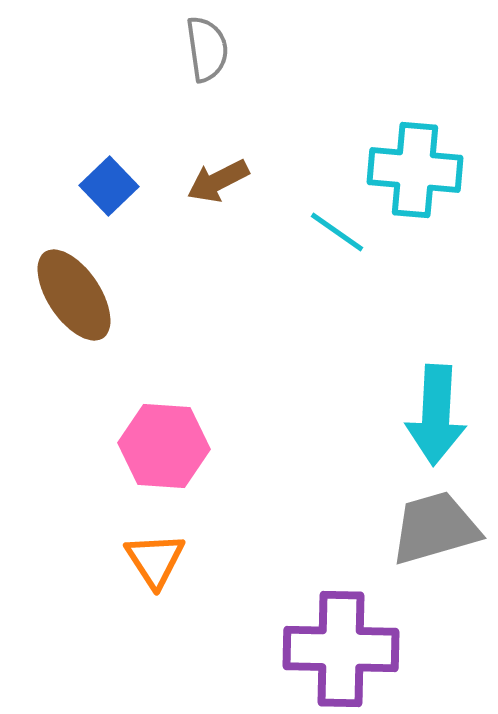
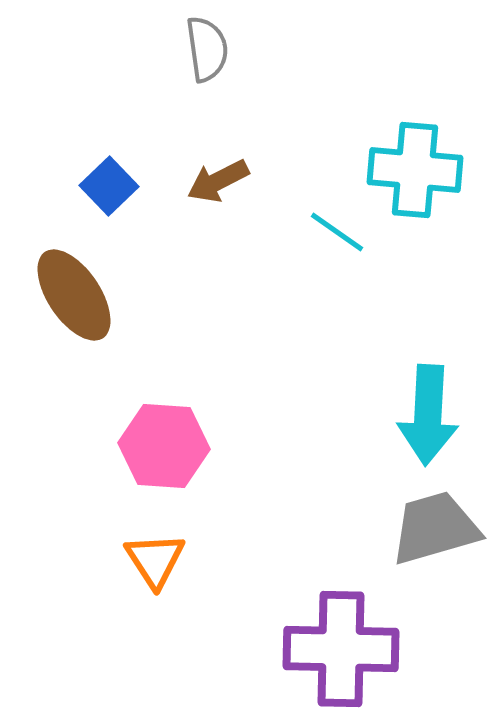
cyan arrow: moved 8 px left
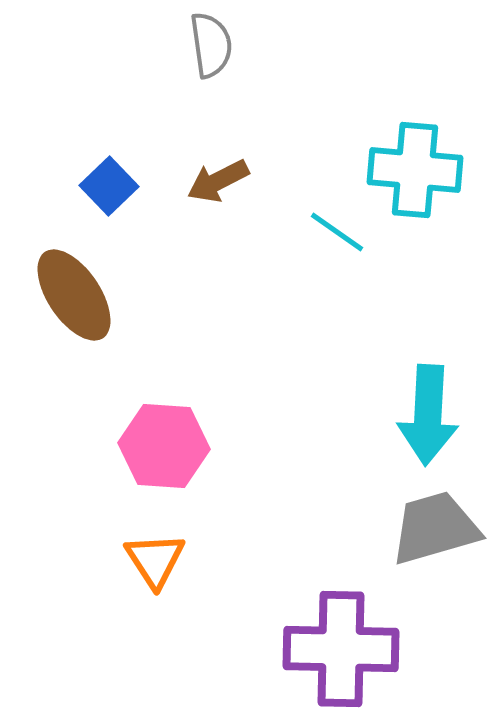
gray semicircle: moved 4 px right, 4 px up
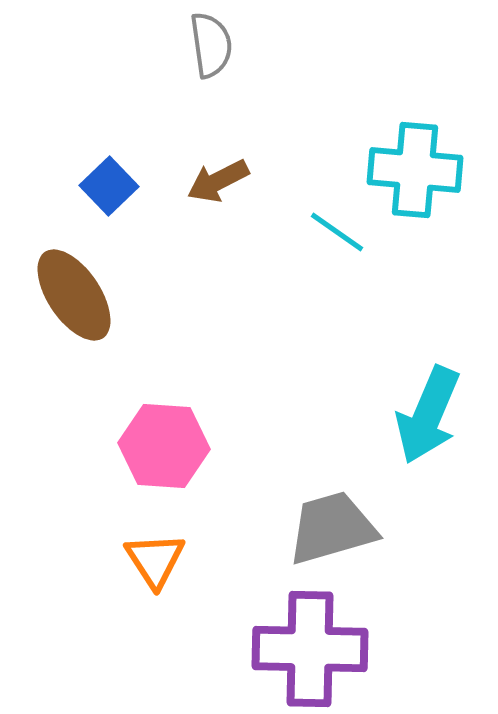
cyan arrow: rotated 20 degrees clockwise
gray trapezoid: moved 103 px left
purple cross: moved 31 px left
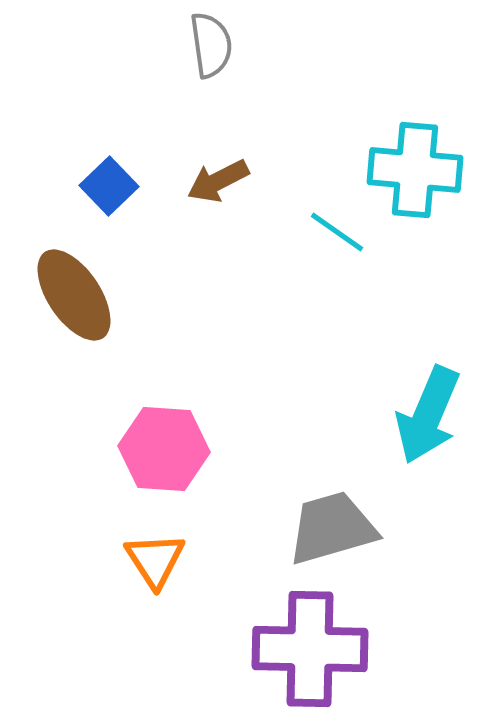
pink hexagon: moved 3 px down
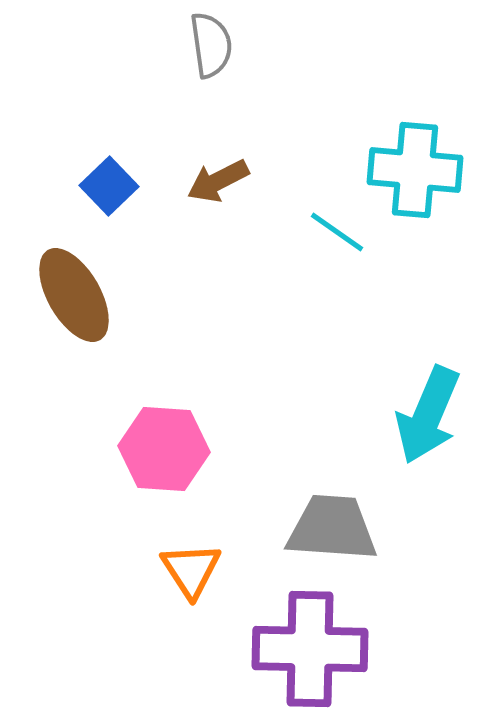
brown ellipse: rotated 4 degrees clockwise
gray trapezoid: rotated 20 degrees clockwise
orange triangle: moved 36 px right, 10 px down
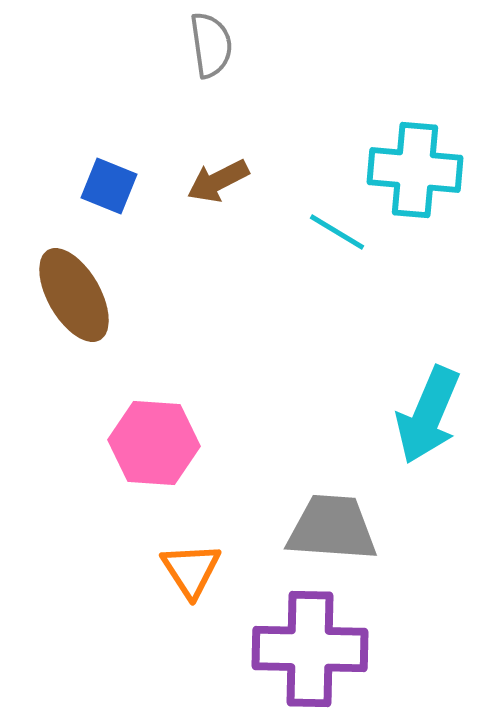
blue square: rotated 24 degrees counterclockwise
cyan line: rotated 4 degrees counterclockwise
pink hexagon: moved 10 px left, 6 px up
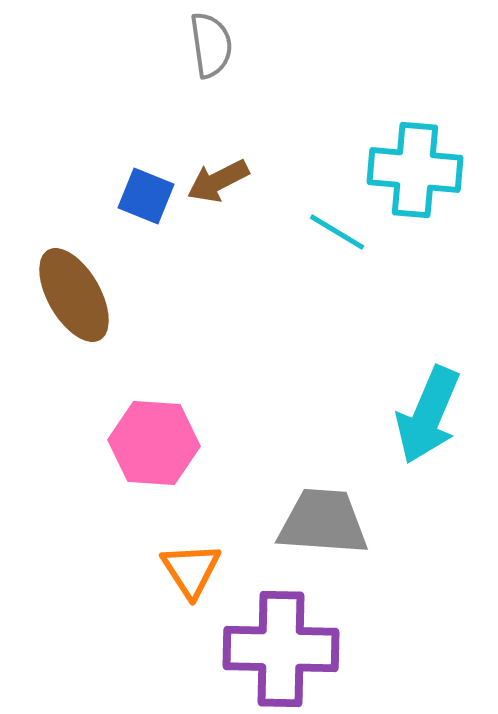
blue square: moved 37 px right, 10 px down
gray trapezoid: moved 9 px left, 6 px up
purple cross: moved 29 px left
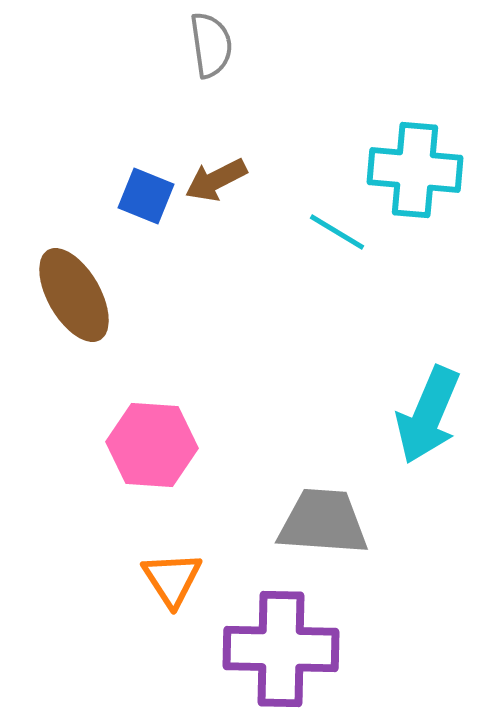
brown arrow: moved 2 px left, 1 px up
pink hexagon: moved 2 px left, 2 px down
orange triangle: moved 19 px left, 9 px down
